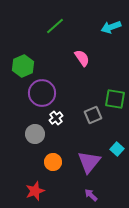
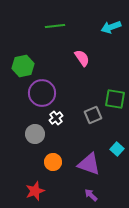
green line: rotated 36 degrees clockwise
green hexagon: rotated 10 degrees clockwise
purple triangle: moved 2 px down; rotated 50 degrees counterclockwise
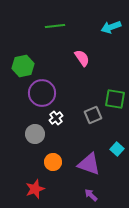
red star: moved 2 px up
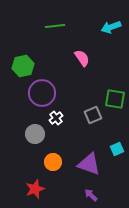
cyan square: rotated 24 degrees clockwise
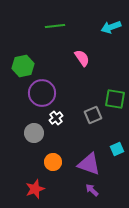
gray circle: moved 1 px left, 1 px up
purple arrow: moved 1 px right, 5 px up
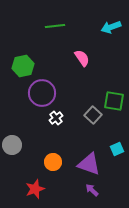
green square: moved 1 px left, 2 px down
gray square: rotated 24 degrees counterclockwise
gray circle: moved 22 px left, 12 px down
